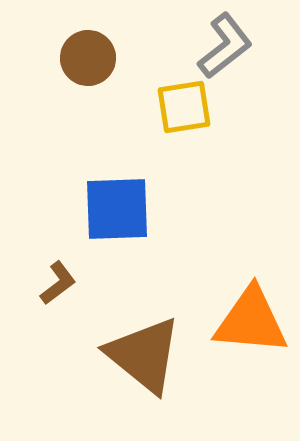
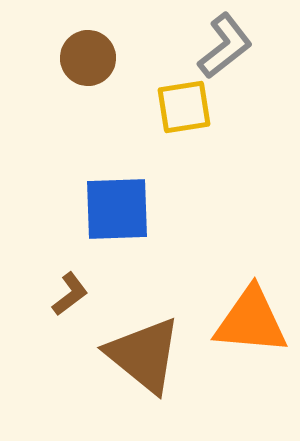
brown L-shape: moved 12 px right, 11 px down
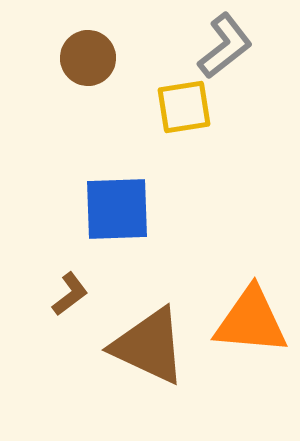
brown triangle: moved 5 px right, 9 px up; rotated 14 degrees counterclockwise
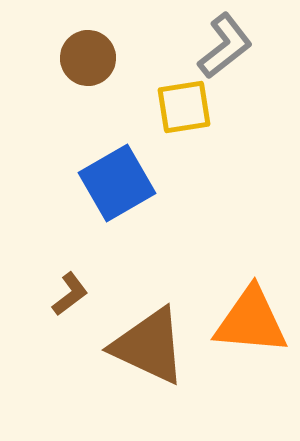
blue square: moved 26 px up; rotated 28 degrees counterclockwise
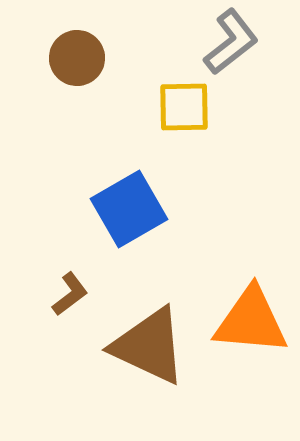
gray L-shape: moved 6 px right, 4 px up
brown circle: moved 11 px left
yellow square: rotated 8 degrees clockwise
blue square: moved 12 px right, 26 px down
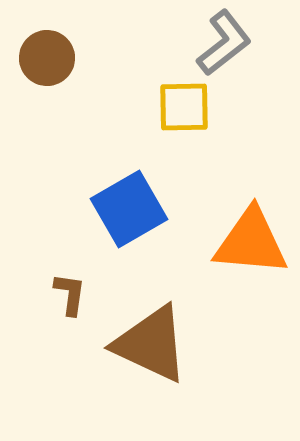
gray L-shape: moved 7 px left, 1 px down
brown circle: moved 30 px left
brown L-shape: rotated 45 degrees counterclockwise
orange triangle: moved 79 px up
brown triangle: moved 2 px right, 2 px up
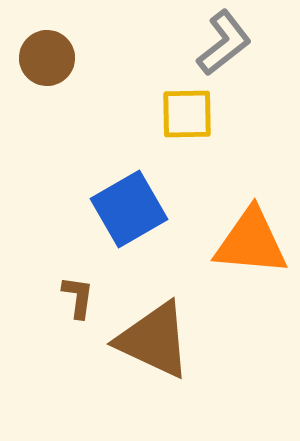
yellow square: moved 3 px right, 7 px down
brown L-shape: moved 8 px right, 3 px down
brown triangle: moved 3 px right, 4 px up
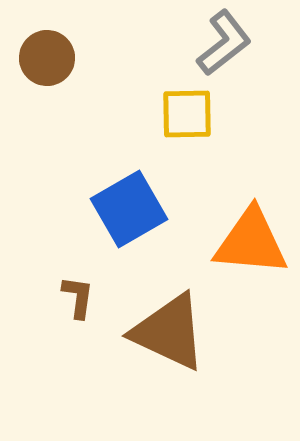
brown triangle: moved 15 px right, 8 px up
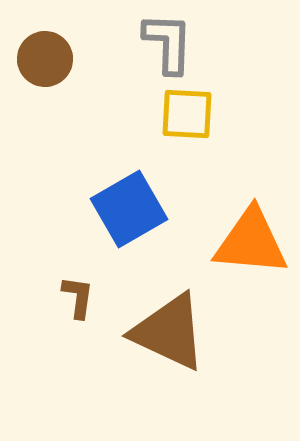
gray L-shape: moved 56 px left; rotated 50 degrees counterclockwise
brown circle: moved 2 px left, 1 px down
yellow square: rotated 4 degrees clockwise
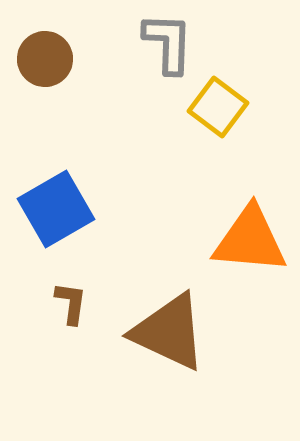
yellow square: moved 31 px right, 7 px up; rotated 34 degrees clockwise
blue square: moved 73 px left
orange triangle: moved 1 px left, 2 px up
brown L-shape: moved 7 px left, 6 px down
